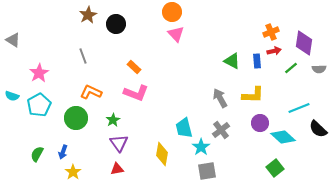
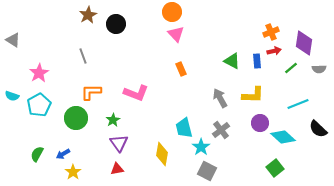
orange rectangle: moved 47 px right, 2 px down; rotated 24 degrees clockwise
orange L-shape: rotated 25 degrees counterclockwise
cyan line: moved 1 px left, 4 px up
blue arrow: moved 2 px down; rotated 40 degrees clockwise
gray square: rotated 36 degrees clockwise
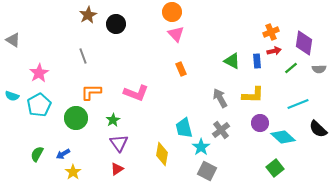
red triangle: rotated 24 degrees counterclockwise
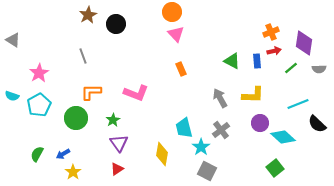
black semicircle: moved 1 px left, 5 px up
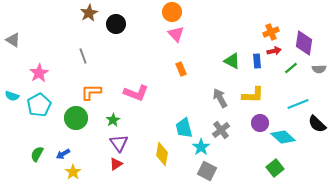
brown star: moved 1 px right, 2 px up
red triangle: moved 1 px left, 5 px up
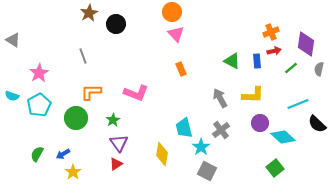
purple diamond: moved 2 px right, 1 px down
gray semicircle: rotated 104 degrees clockwise
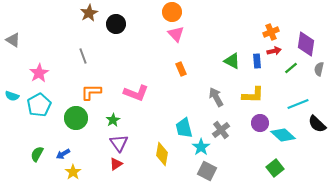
gray arrow: moved 4 px left, 1 px up
cyan diamond: moved 2 px up
